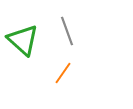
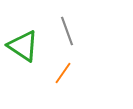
green triangle: moved 6 px down; rotated 8 degrees counterclockwise
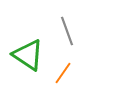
green triangle: moved 5 px right, 9 px down
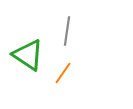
gray line: rotated 28 degrees clockwise
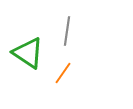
green triangle: moved 2 px up
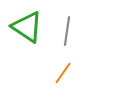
green triangle: moved 1 px left, 26 px up
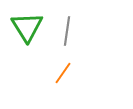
green triangle: rotated 24 degrees clockwise
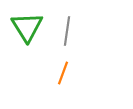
orange line: rotated 15 degrees counterclockwise
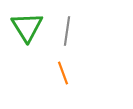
orange line: rotated 40 degrees counterclockwise
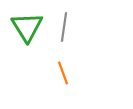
gray line: moved 3 px left, 4 px up
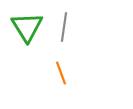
orange line: moved 2 px left
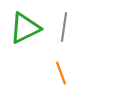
green triangle: moved 2 px left, 1 px down; rotated 36 degrees clockwise
